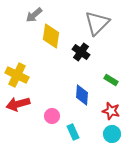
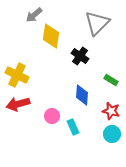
black cross: moved 1 px left, 4 px down
cyan rectangle: moved 5 px up
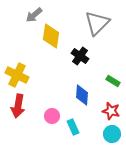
green rectangle: moved 2 px right, 1 px down
red arrow: moved 2 px down; rotated 65 degrees counterclockwise
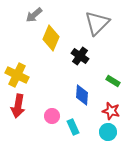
yellow diamond: moved 2 px down; rotated 15 degrees clockwise
cyan circle: moved 4 px left, 2 px up
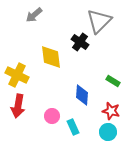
gray triangle: moved 2 px right, 2 px up
yellow diamond: moved 19 px down; rotated 30 degrees counterclockwise
black cross: moved 14 px up
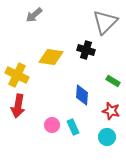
gray triangle: moved 6 px right, 1 px down
black cross: moved 6 px right, 8 px down; rotated 18 degrees counterclockwise
yellow diamond: rotated 75 degrees counterclockwise
pink circle: moved 9 px down
cyan circle: moved 1 px left, 5 px down
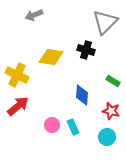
gray arrow: rotated 18 degrees clockwise
red arrow: rotated 140 degrees counterclockwise
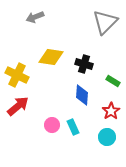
gray arrow: moved 1 px right, 2 px down
black cross: moved 2 px left, 14 px down
red star: rotated 24 degrees clockwise
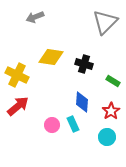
blue diamond: moved 7 px down
cyan rectangle: moved 3 px up
